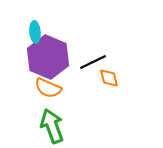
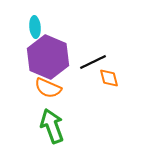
cyan ellipse: moved 5 px up
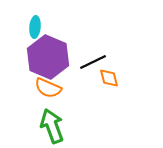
cyan ellipse: rotated 10 degrees clockwise
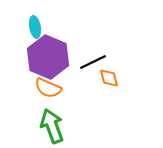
cyan ellipse: rotated 15 degrees counterclockwise
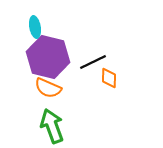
purple hexagon: rotated 9 degrees counterclockwise
orange diamond: rotated 15 degrees clockwise
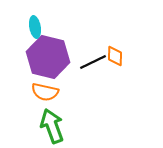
orange diamond: moved 6 px right, 22 px up
orange semicircle: moved 3 px left, 4 px down; rotated 12 degrees counterclockwise
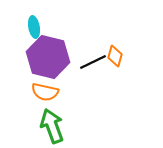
cyan ellipse: moved 1 px left
orange diamond: rotated 15 degrees clockwise
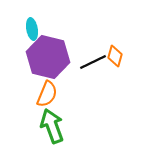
cyan ellipse: moved 2 px left, 2 px down
orange semicircle: moved 2 px right, 2 px down; rotated 80 degrees counterclockwise
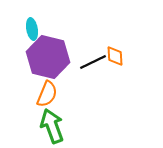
orange diamond: rotated 20 degrees counterclockwise
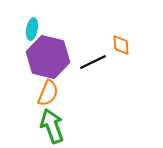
cyan ellipse: rotated 20 degrees clockwise
orange diamond: moved 6 px right, 11 px up
orange semicircle: moved 1 px right, 1 px up
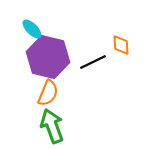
cyan ellipse: rotated 55 degrees counterclockwise
